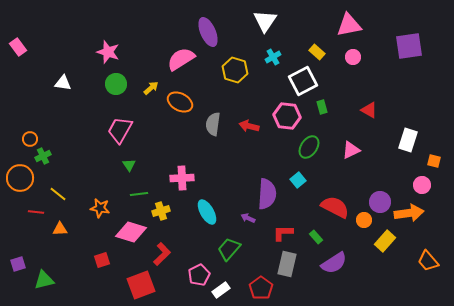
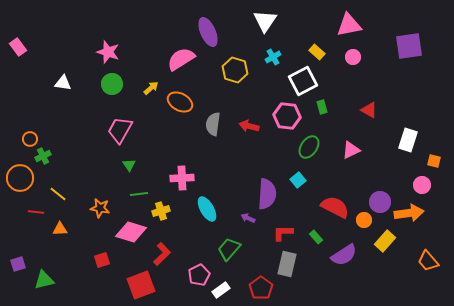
green circle at (116, 84): moved 4 px left
cyan ellipse at (207, 212): moved 3 px up
purple semicircle at (334, 263): moved 10 px right, 8 px up
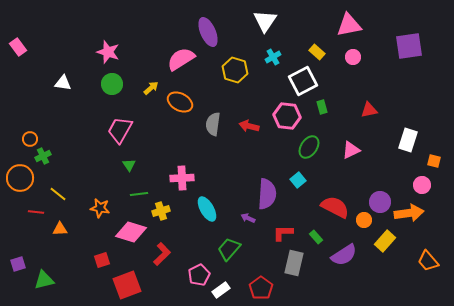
red triangle at (369, 110): rotated 42 degrees counterclockwise
gray rectangle at (287, 264): moved 7 px right, 1 px up
red square at (141, 285): moved 14 px left
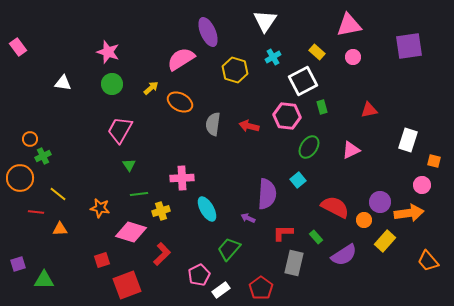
green triangle at (44, 280): rotated 15 degrees clockwise
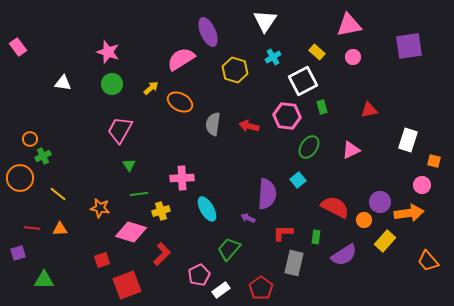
red line at (36, 212): moved 4 px left, 16 px down
green rectangle at (316, 237): rotated 48 degrees clockwise
purple square at (18, 264): moved 11 px up
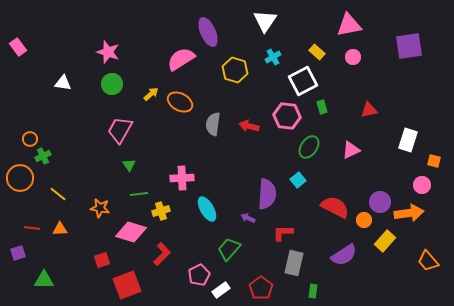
yellow arrow at (151, 88): moved 6 px down
green rectangle at (316, 237): moved 3 px left, 54 px down
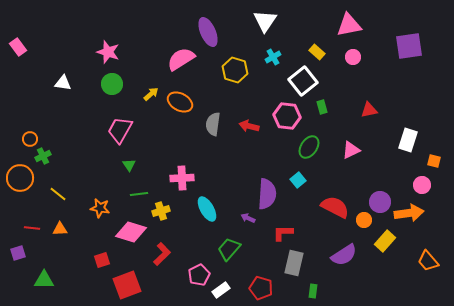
white square at (303, 81): rotated 12 degrees counterclockwise
red pentagon at (261, 288): rotated 20 degrees counterclockwise
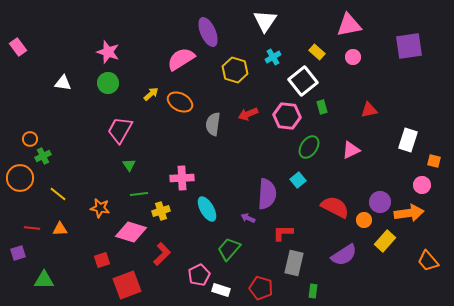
green circle at (112, 84): moved 4 px left, 1 px up
red arrow at (249, 126): moved 1 px left, 12 px up; rotated 36 degrees counterclockwise
white rectangle at (221, 290): rotated 54 degrees clockwise
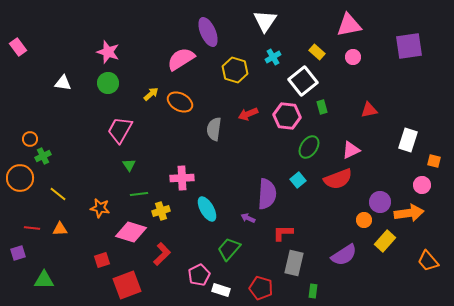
gray semicircle at (213, 124): moved 1 px right, 5 px down
red semicircle at (335, 207): moved 3 px right, 28 px up; rotated 132 degrees clockwise
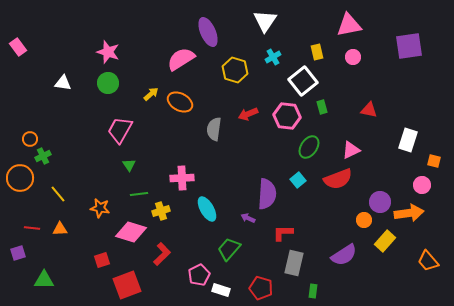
yellow rectangle at (317, 52): rotated 35 degrees clockwise
red triangle at (369, 110): rotated 24 degrees clockwise
yellow line at (58, 194): rotated 12 degrees clockwise
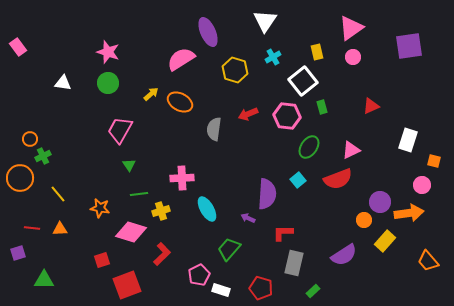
pink triangle at (349, 25): moved 2 px right, 3 px down; rotated 24 degrees counterclockwise
red triangle at (369, 110): moved 2 px right, 4 px up; rotated 36 degrees counterclockwise
green rectangle at (313, 291): rotated 40 degrees clockwise
